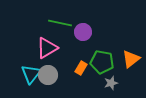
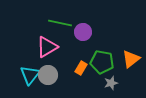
pink triangle: moved 1 px up
cyan triangle: moved 1 px left, 1 px down
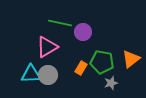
cyan triangle: moved 1 px right, 1 px up; rotated 50 degrees clockwise
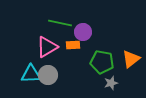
orange rectangle: moved 8 px left, 23 px up; rotated 56 degrees clockwise
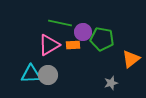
pink triangle: moved 2 px right, 2 px up
green pentagon: moved 23 px up
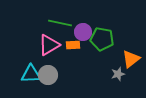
gray star: moved 7 px right, 9 px up
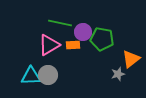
cyan triangle: moved 2 px down
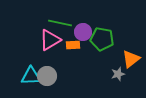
pink triangle: moved 1 px right, 5 px up
gray circle: moved 1 px left, 1 px down
